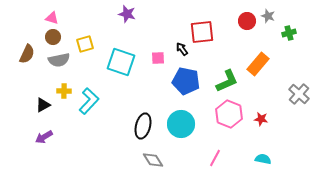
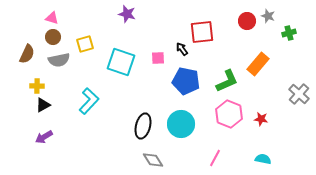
yellow cross: moved 27 px left, 5 px up
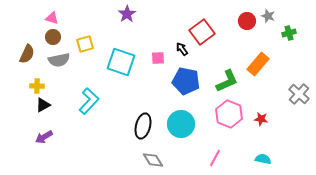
purple star: rotated 24 degrees clockwise
red square: rotated 30 degrees counterclockwise
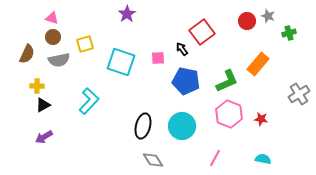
gray cross: rotated 15 degrees clockwise
cyan circle: moved 1 px right, 2 px down
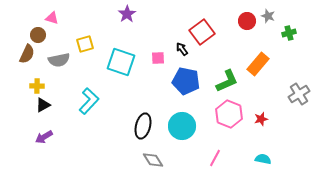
brown circle: moved 15 px left, 2 px up
red star: rotated 24 degrees counterclockwise
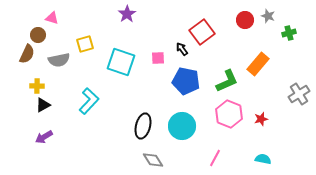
red circle: moved 2 px left, 1 px up
